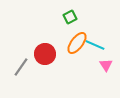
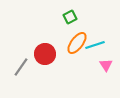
cyan line: rotated 42 degrees counterclockwise
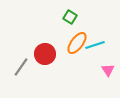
green square: rotated 32 degrees counterclockwise
pink triangle: moved 2 px right, 5 px down
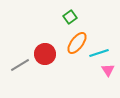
green square: rotated 24 degrees clockwise
cyan line: moved 4 px right, 8 px down
gray line: moved 1 px left, 2 px up; rotated 24 degrees clockwise
